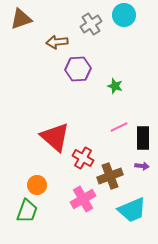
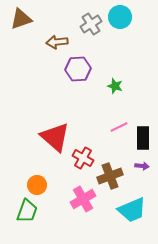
cyan circle: moved 4 px left, 2 px down
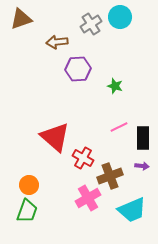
orange circle: moved 8 px left
pink cross: moved 5 px right, 1 px up
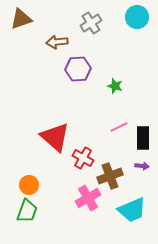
cyan circle: moved 17 px right
gray cross: moved 1 px up
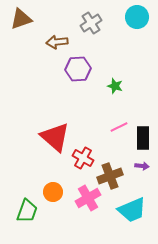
orange circle: moved 24 px right, 7 px down
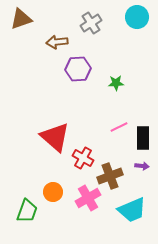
green star: moved 1 px right, 3 px up; rotated 21 degrees counterclockwise
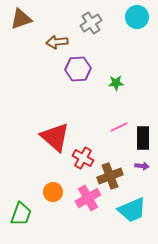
green trapezoid: moved 6 px left, 3 px down
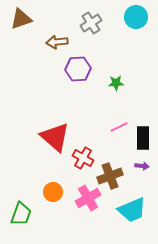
cyan circle: moved 1 px left
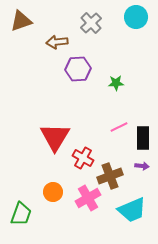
brown triangle: moved 2 px down
gray cross: rotated 10 degrees counterclockwise
red triangle: rotated 20 degrees clockwise
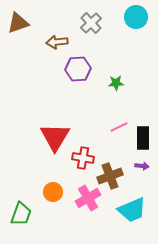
brown triangle: moved 3 px left, 2 px down
red cross: rotated 20 degrees counterclockwise
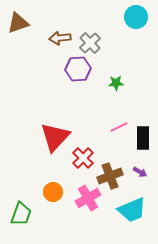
gray cross: moved 1 px left, 20 px down
brown arrow: moved 3 px right, 4 px up
red triangle: rotated 12 degrees clockwise
red cross: rotated 35 degrees clockwise
purple arrow: moved 2 px left, 6 px down; rotated 24 degrees clockwise
